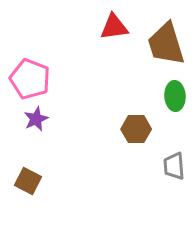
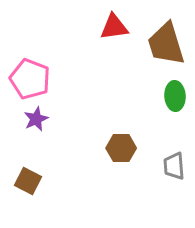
brown hexagon: moved 15 px left, 19 px down
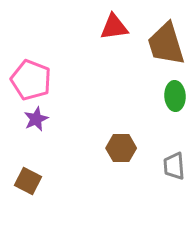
pink pentagon: moved 1 px right, 1 px down
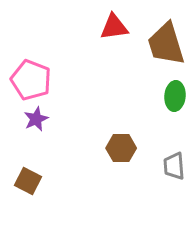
green ellipse: rotated 8 degrees clockwise
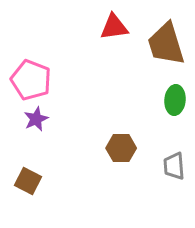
green ellipse: moved 4 px down
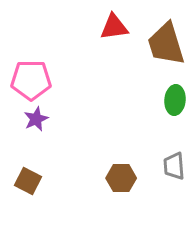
pink pentagon: rotated 21 degrees counterclockwise
brown hexagon: moved 30 px down
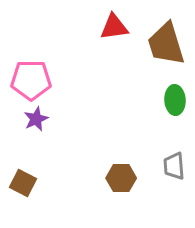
green ellipse: rotated 8 degrees counterclockwise
brown square: moved 5 px left, 2 px down
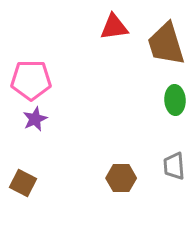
purple star: moved 1 px left
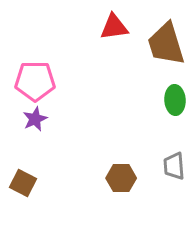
pink pentagon: moved 4 px right, 1 px down
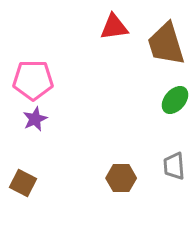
pink pentagon: moved 2 px left, 1 px up
green ellipse: rotated 44 degrees clockwise
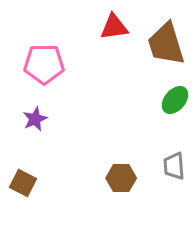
pink pentagon: moved 11 px right, 16 px up
